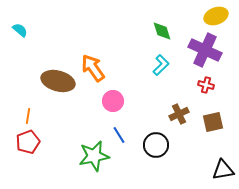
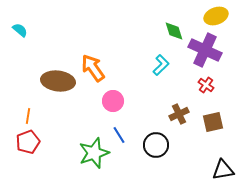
green diamond: moved 12 px right
brown ellipse: rotated 8 degrees counterclockwise
red cross: rotated 21 degrees clockwise
green star: moved 3 px up; rotated 8 degrees counterclockwise
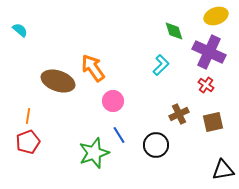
purple cross: moved 4 px right, 2 px down
brown ellipse: rotated 12 degrees clockwise
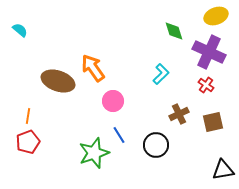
cyan L-shape: moved 9 px down
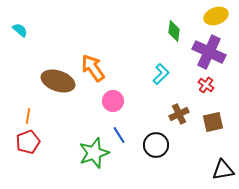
green diamond: rotated 25 degrees clockwise
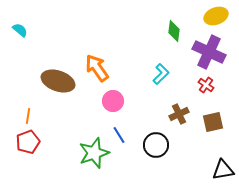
orange arrow: moved 4 px right
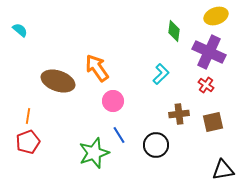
brown cross: rotated 18 degrees clockwise
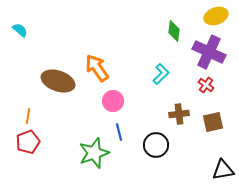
blue line: moved 3 px up; rotated 18 degrees clockwise
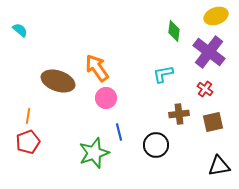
purple cross: rotated 12 degrees clockwise
cyan L-shape: moved 2 px right; rotated 145 degrees counterclockwise
red cross: moved 1 px left, 4 px down
pink circle: moved 7 px left, 3 px up
black triangle: moved 4 px left, 4 px up
